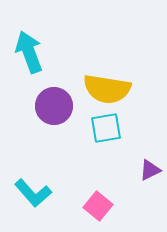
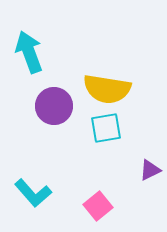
pink square: rotated 12 degrees clockwise
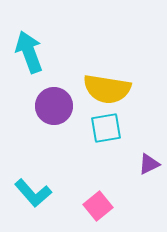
purple triangle: moved 1 px left, 6 px up
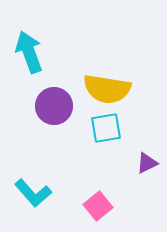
purple triangle: moved 2 px left, 1 px up
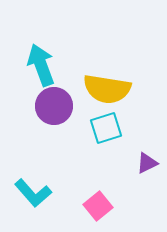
cyan arrow: moved 12 px right, 13 px down
cyan square: rotated 8 degrees counterclockwise
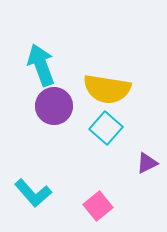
cyan square: rotated 32 degrees counterclockwise
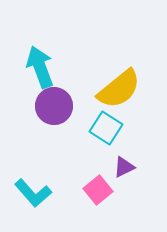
cyan arrow: moved 1 px left, 2 px down
yellow semicircle: moved 12 px right; rotated 48 degrees counterclockwise
cyan square: rotated 8 degrees counterclockwise
purple triangle: moved 23 px left, 4 px down
pink square: moved 16 px up
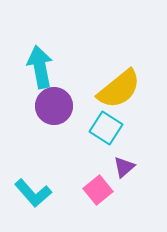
cyan arrow: rotated 9 degrees clockwise
purple triangle: rotated 15 degrees counterclockwise
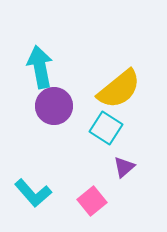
pink square: moved 6 px left, 11 px down
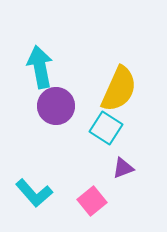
yellow semicircle: rotated 27 degrees counterclockwise
purple circle: moved 2 px right
purple triangle: moved 1 px left, 1 px down; rotated 20 degrees clockwise
cyan L-shape: moved 1 px right
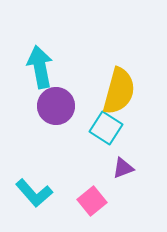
yellow semicircle: moved 2 px down; rotated 9 degrees counterclockwise
